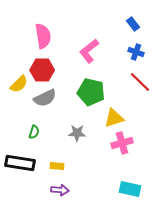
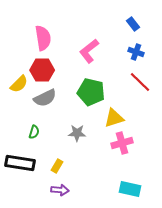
pink semicircle: moved 2 px down
yellow rectangle: rotated 64 degrees counterclockwise
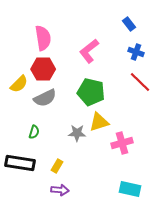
blue rectangle: moved 4 px left
red hexagon: moved 1 px right, 1 px up
yellow triangle: moved 15 px left, 4 px down
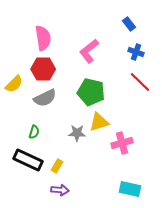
yellow semicircle: moved 5 px left
black rectangle: moved 8 px right, 3 px up; rotated 16 degrees clockwise
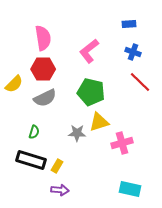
blue rectangle: rotated 56 degrees counterclockwise
blue cross: moved 3 px left
black rectangle: moved 3 px right; rotated 8 degrees counterclockwise
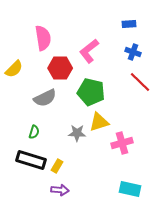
red hexagon: moved 17 px right, 1 px up
yellow semicircle: moved 15 px up
